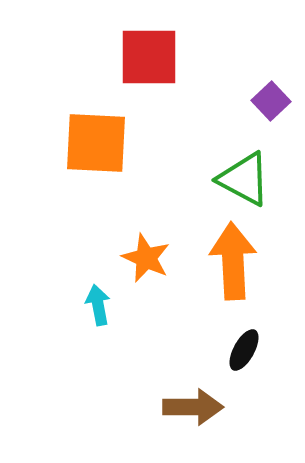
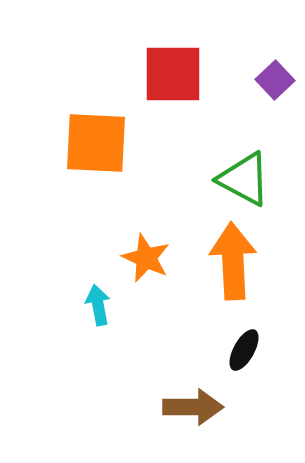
red square: moved 24 px right, 17 px down
purple square: moved 4 px right, 21 px up
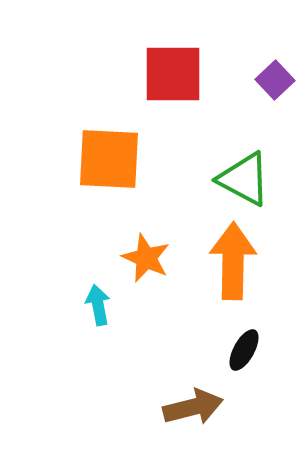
orange square: moved 13 px right, 16 px down
orange arrow: rotated 4 degrees clockwise
brown arrow: rotated 14 degrees counterclockwise
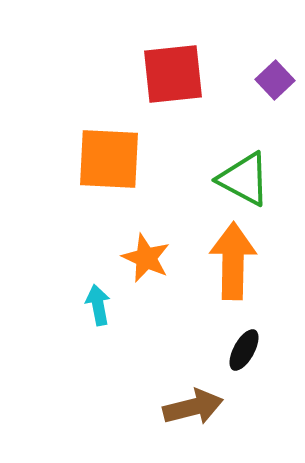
red square: rotated 6 degrees counterclockwise
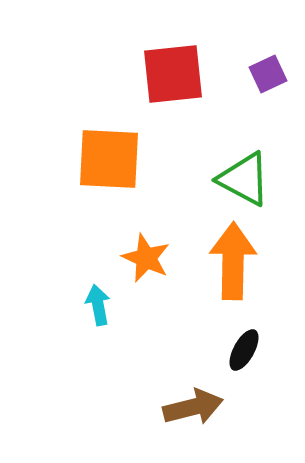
purple square: moved 7 px left, 6 px up; rotated 18 degrees clockwise
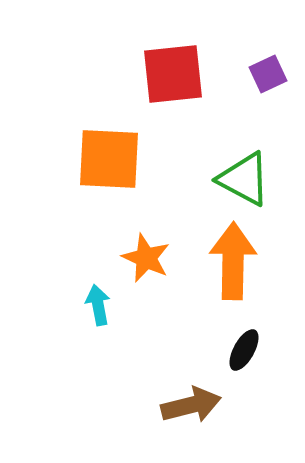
brown arrow: moved 2 px left, 2 px up
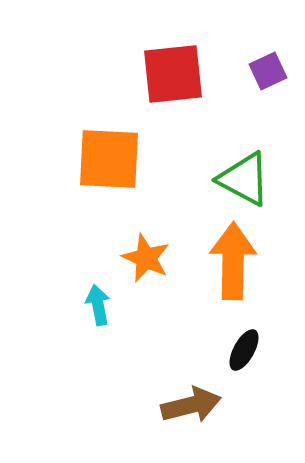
purple square: moved 3 px up
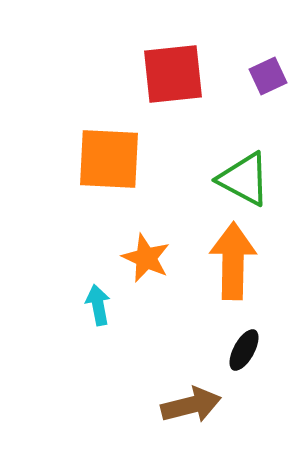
purple square: moved 5 px down
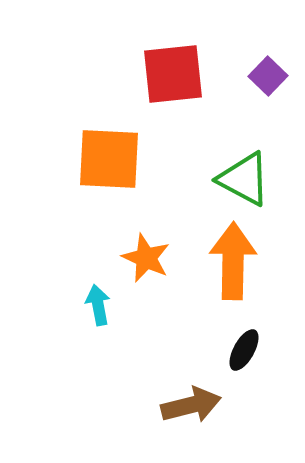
purple square: rotated 21 degrees counterclockwise
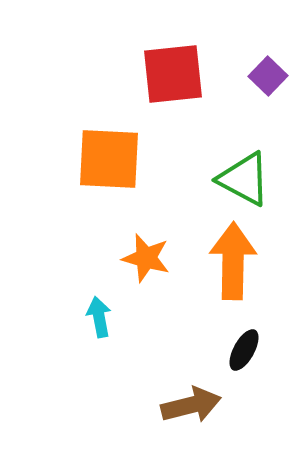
orange star: rotated 9 degrees counterclockwise
cyan arrow: moved 1 px right, 12 px down
